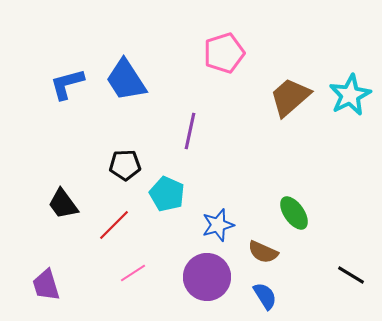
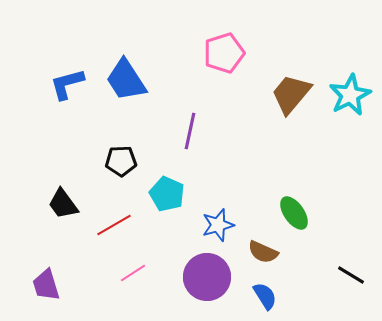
brown trapezoid: moved 1 px right, 3 px up; rotated 9 degrees counterclockwise
black pentagon: moved 4 px left, 4 px up
red line: rotated 15 degrees clockwise
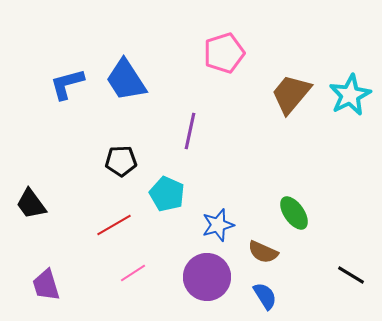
black trapezoid: moved 32 px left
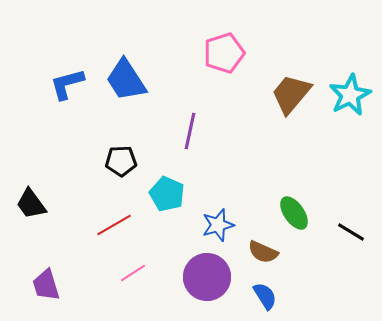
black line: moved 43 px up
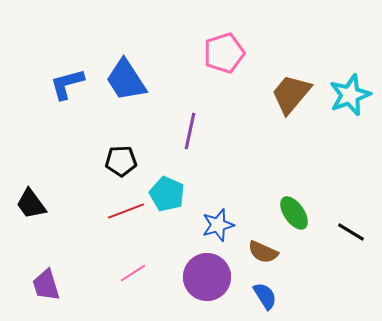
cyan star: rotated 6 degrees clockwise
red line: moved 12 px right, 14 px up; rotated 9 degrees clockwise
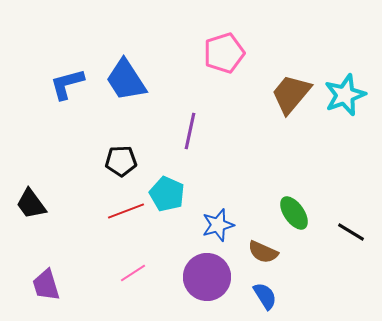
cyan star: moved 5 px left
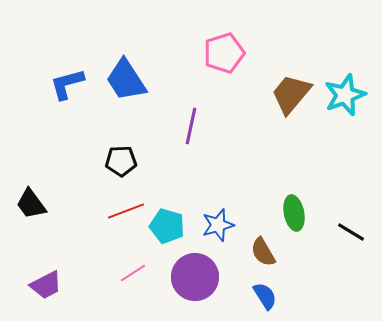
purple line: moved 1 px right, 5 px up
cyan pentagon: moved 32 px down; rotated 8 degrees counterclockwise
green ellipse: rotated 24 degrees clockwise
brown semicircle: rotated 36 degrees clockwise
purple circle: moved 12 px left
purple trapezoid: rotated 100 degrees counterclockwise
